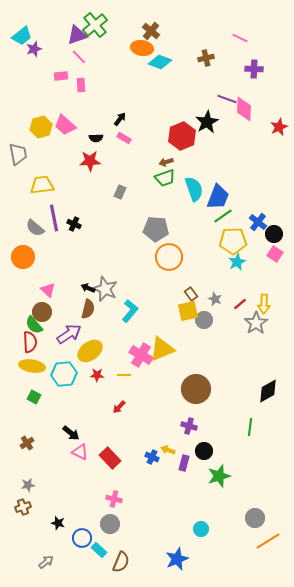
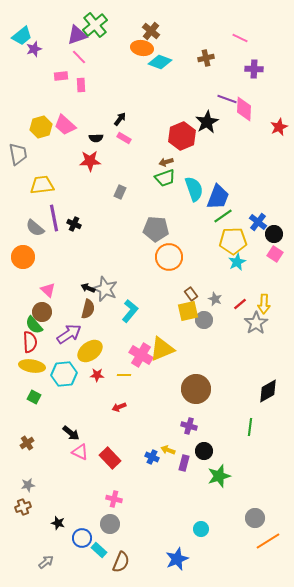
red arrow at (119, 407): rotated 24 degrees clockwise
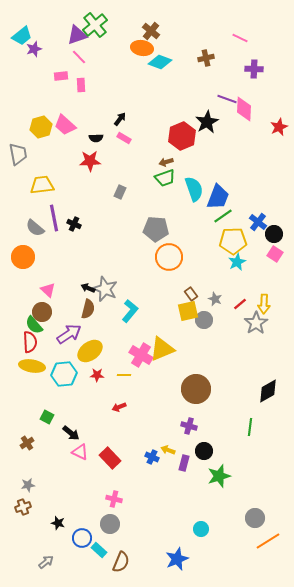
green square at (34, 397): moved 13 px right, 20 px down
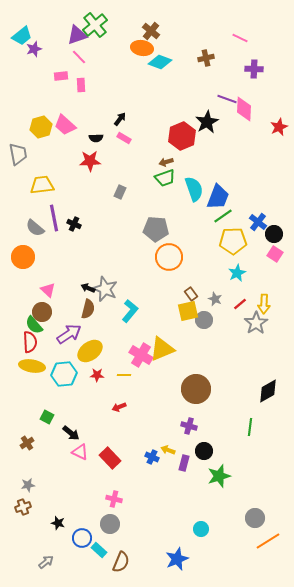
cyan star at (237, 262): moved 11 px down
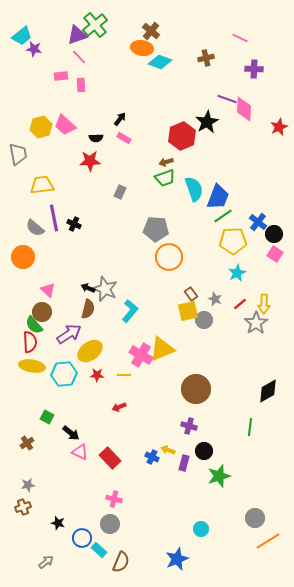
purple star at (34, 49): rotated 28 degrees clockwise
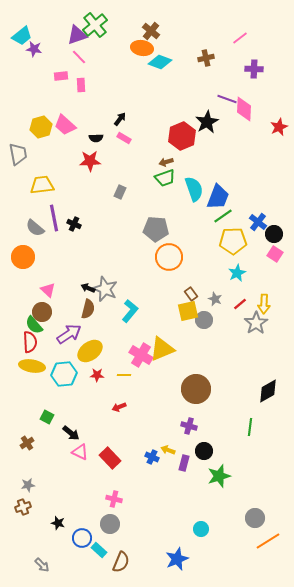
pink line at (240, 38): rotated 63 degrees counterclockwise
gray arrow at (46, 562): moved 4 px left, 3 px down; rotated 84 degrees clockwise
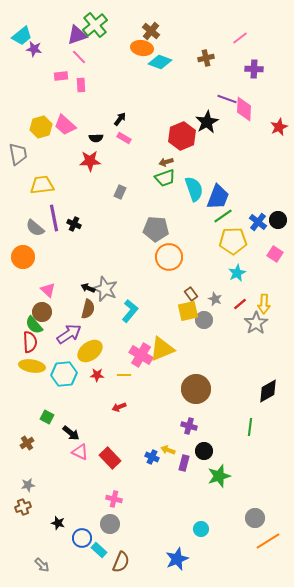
black circle at (274, 234): moved 4 px right, 14 px up
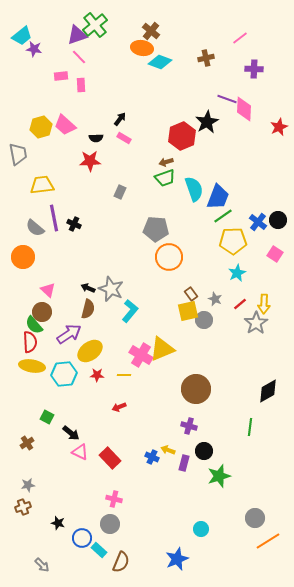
gray star at (105, 289): moved 6 px right
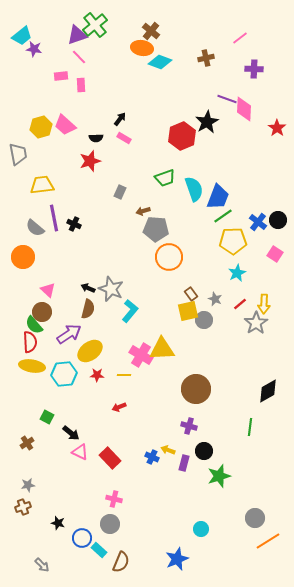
red star at (279, 127): moved 2 px left, 1 px down; rotated 12 degrees counterclockwise
red star at (90, 161): rotated 15 degrees counterclockwise
brown arrow at (166, 162): moved 23 px left, 49 px down
yellow triangle at (162, 349): rotated 20 degrees clockwise
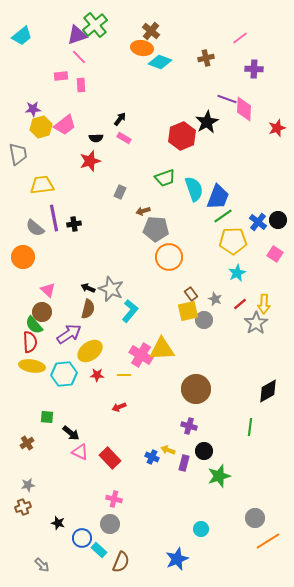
purple star at (34, 49): moved 1 px left, 60 px down; rotated 14 degrees counterclockwise
pink trapezoid at (65, 125): rotated 80 degrees counterclockwise
red star at (277, 128): rotated 18 degrees clockwise
black cross at (74, 224): rotated 32 degrees counterclockwise
green square at (47, 417): rotated 24 degrees counterclockwise
